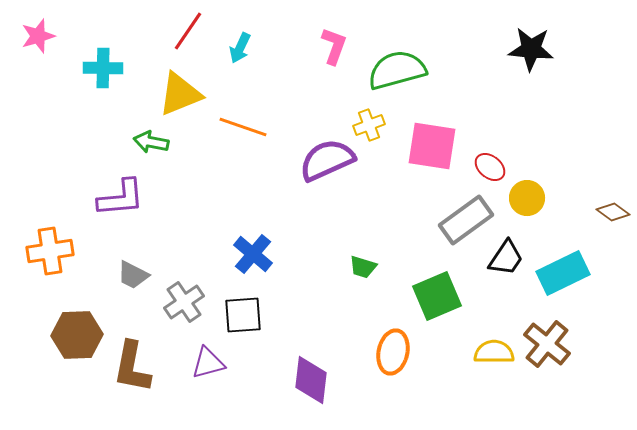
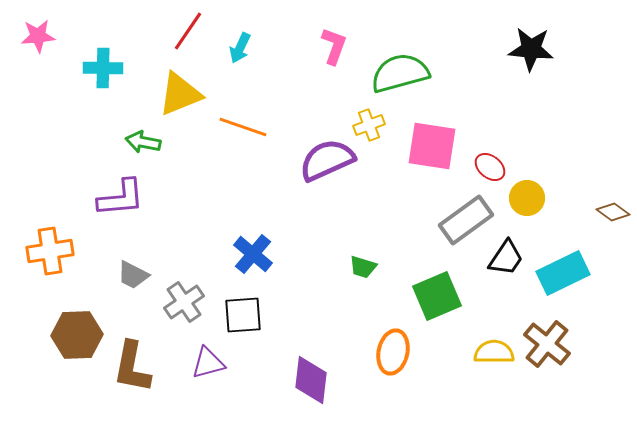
pink star: rotated 12 degrees clockwise
green semicircle: moved 3 px right, 3 px down
green arrow: moved 8 px left
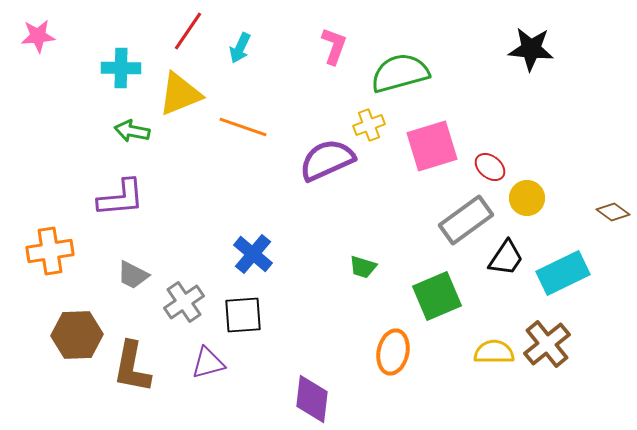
cyan cross: moved 18 px right
green arrow: moved 11 px left, 11 px up
pink square: rotated 26 degrees counterclockwise
brown cross: rotated 12 degrees clockwise
purple diamond: moved 1 px right, 19 px down
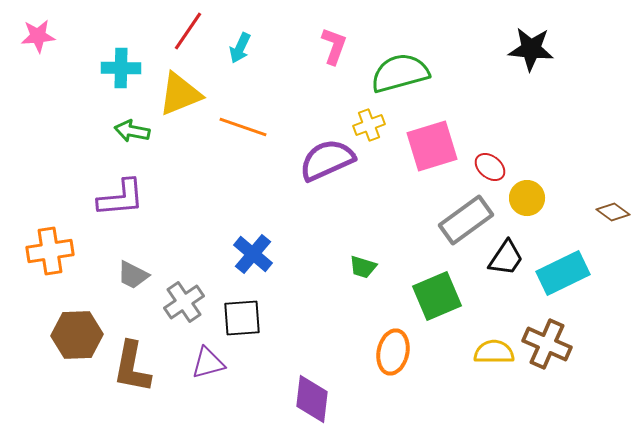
black square: moved 1 px left, 3 px down
brown cross: rotated 27 degrees counterclockwise
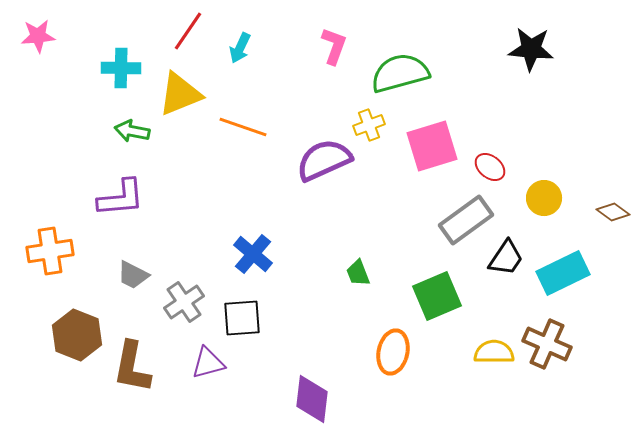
purple semicircle: moved 3 px left
yellow circle: moved 17 px right
green trapezoid: moved 5 px left, 6 px down; rotated 52 degrees clockwise
brown hexagon: rotated 24 degrees clockwise
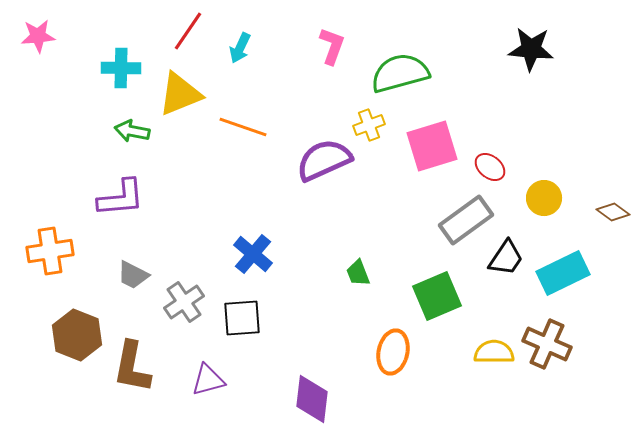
pink L-shape: moved 2 px left
purple triangle: moved 17 px down
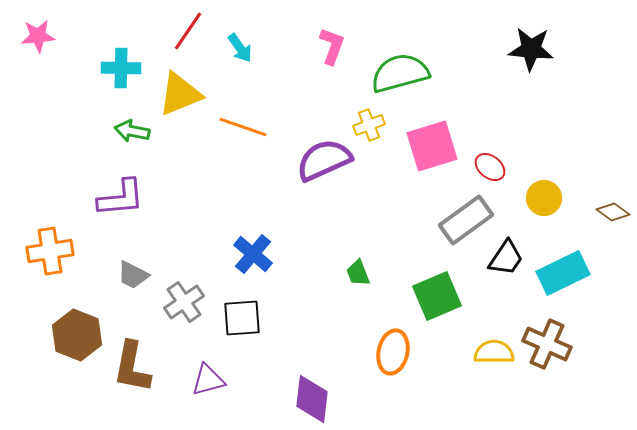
cyan arrow: rotated 60 degrees counterclockwise
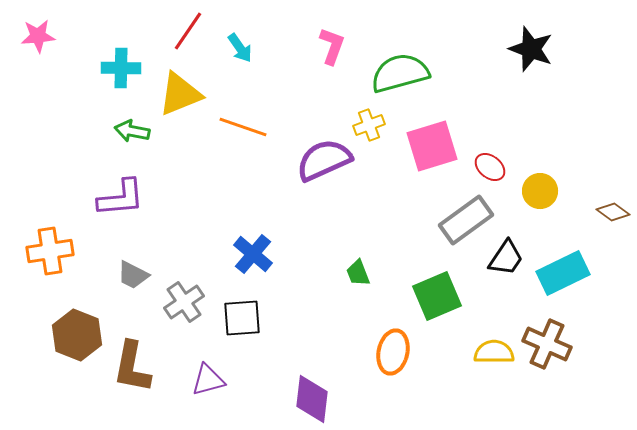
black star: rotated 15 degrees clockwise
yellow circle: moved 4 px left, 7 px up
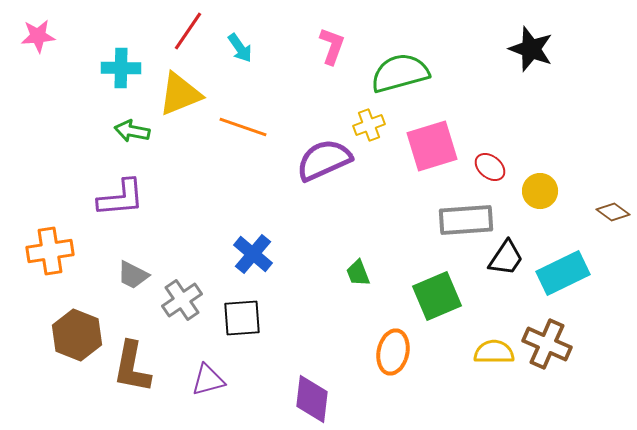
gray rectangle: rotated 32 degrees clockwise
gray cross: moved 2 px left, 2 px up
